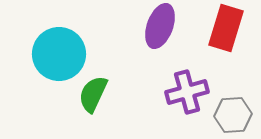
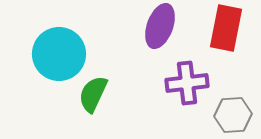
red rectangle: rotated 6 degrees counterclockwise
purple cross: moved 9 px up; rotated 9 degrees clockwise
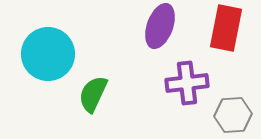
cyan circle: moved 11 px left
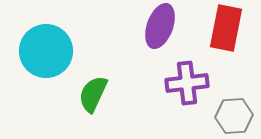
cyan circle: moved 2 px left, 3 px up
gray hexagon: moved 1 px right, 1 px down
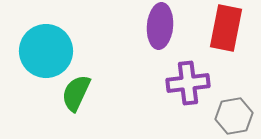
purple ellipse: rotated 15 degrees counterclockwise
purple cross: moved 1 px right
green semicircle: moved 17 px left, 1 px up
gray hexagon: rotated 6 degrees counterclockwise
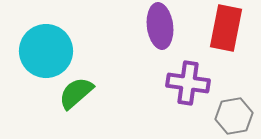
purple ellipse: rotated 12 degrees counterclockwise
purple cross: rotated 15 degrees clockwise
green semicircle: rotated 24 degrees clockwise
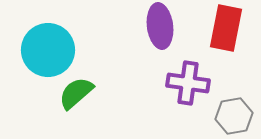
cyan circle: moved 2 px right, 1 px up
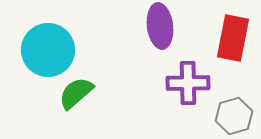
red rectangle: moved 7 px right, 10 px down
purple cross: rotated 9 degrees counterclockwise
gray hexagon: rotated 6 degrees counterclockwise
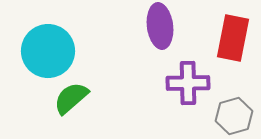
cyan circle: moved 1 px down
green semicircle: moved 5 px left, 5 px down
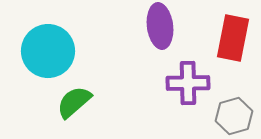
green semicircle: moved 3 px right, 4 px down
